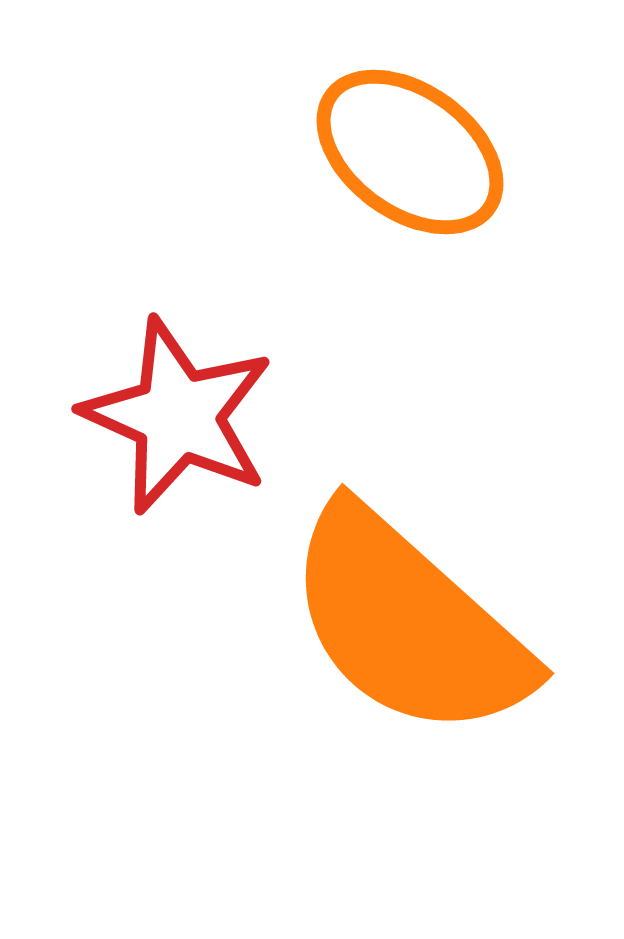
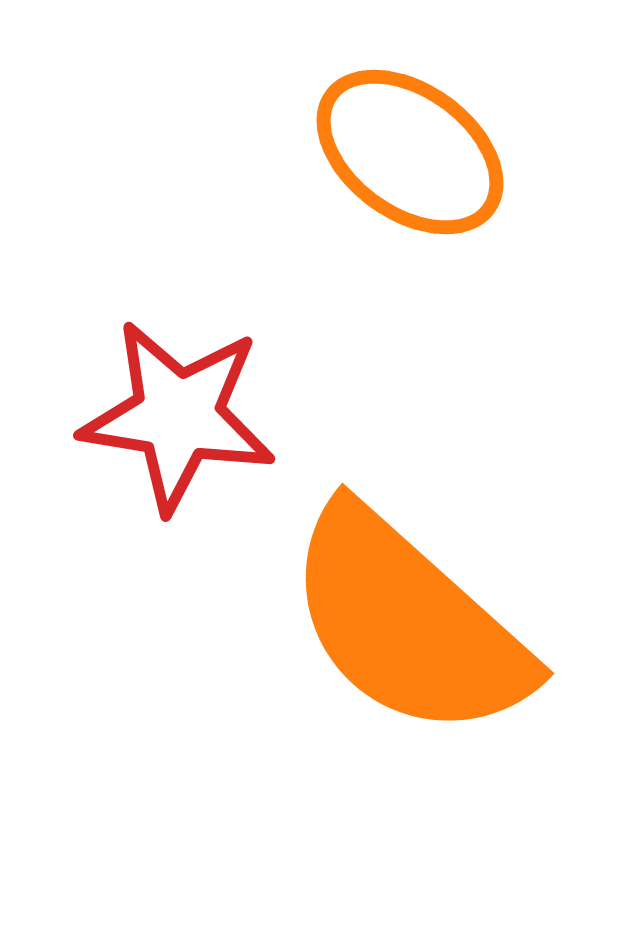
red star: rotated 15 degrees counterclockwise
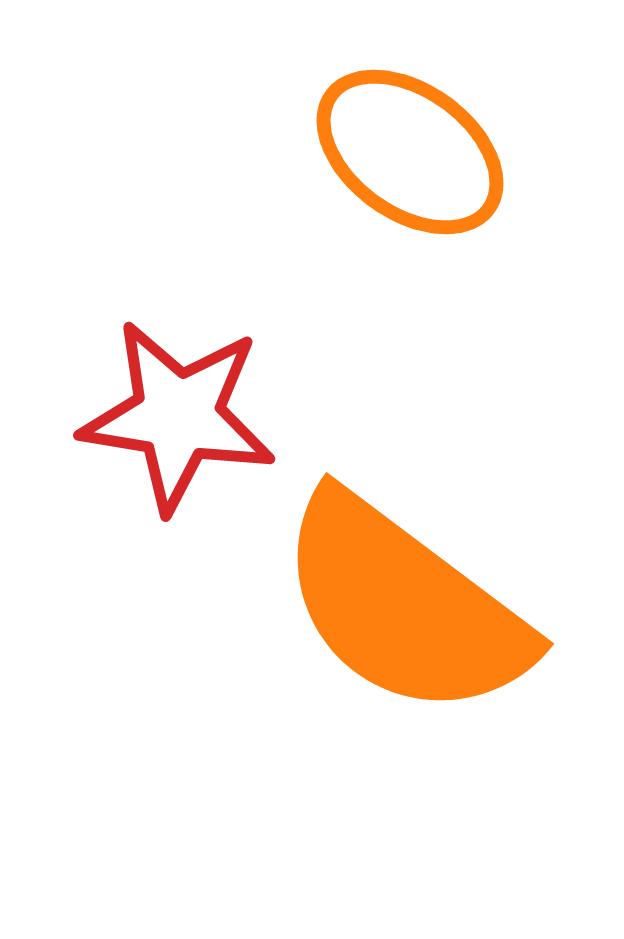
orange semicircle: moved 4 px left, 17 px up; rotated 5 degrees counterclockwise
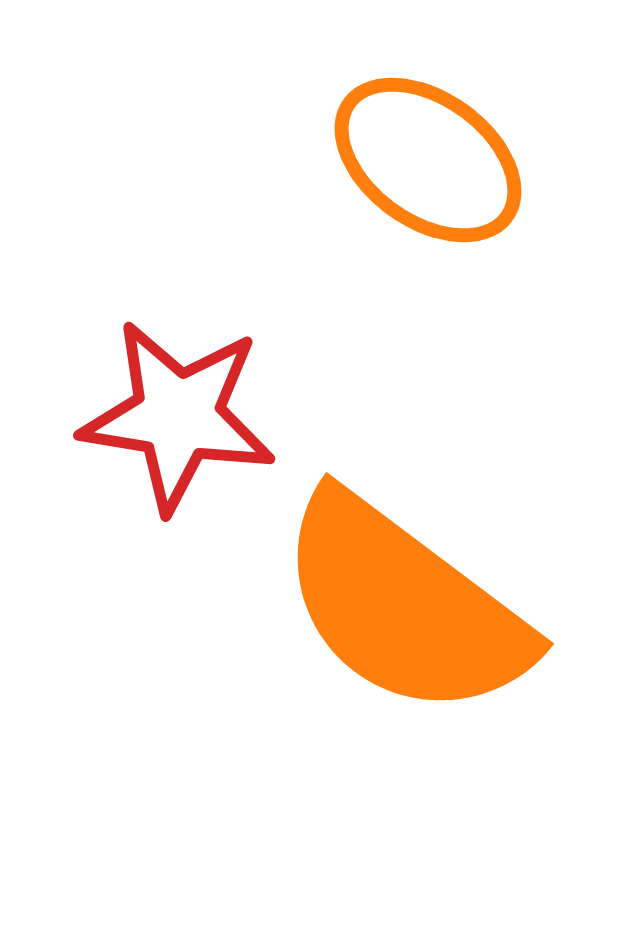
orange ellipse: moved 18 px right, 8 px down
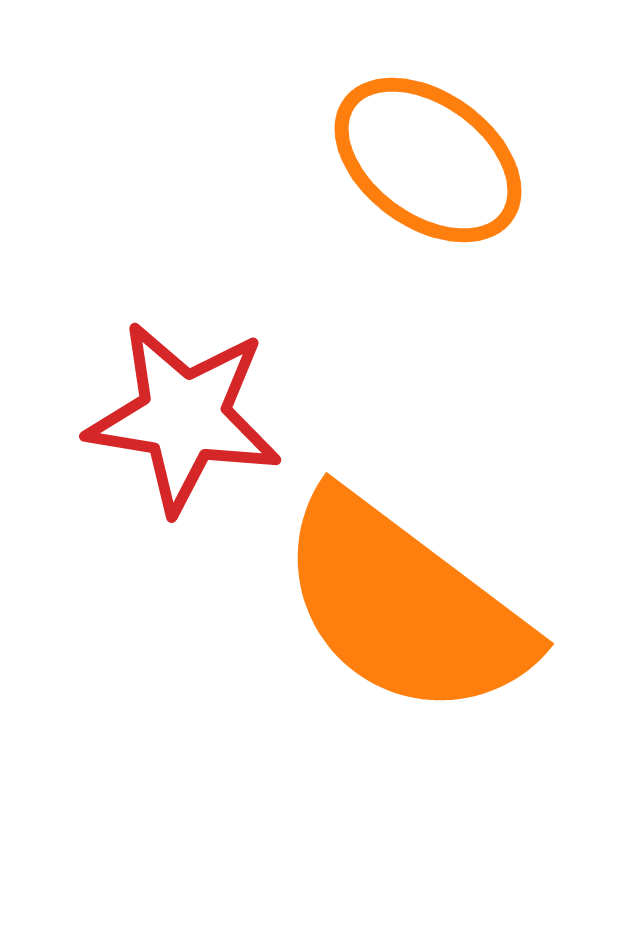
red star: moved 6 px right, 1 px down
